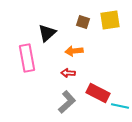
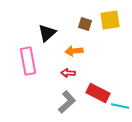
brown square: moved 2 px right, 2 px down
pink rectangle: moved 1 px right, 3 px down
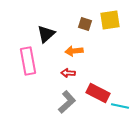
black triangle: moved 1 px left, 1 px down
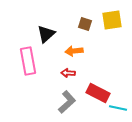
yellow square: moved 2 px right
cyan line: moved 2 px left, 2 px down
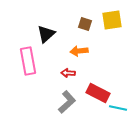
orange arrow: moved 5 px right
